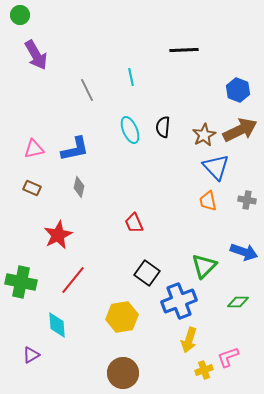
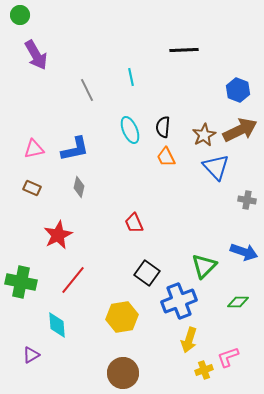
orange trapezoid: moved 42 px left, 44 px up; rotated 15 degrees counterclockwise
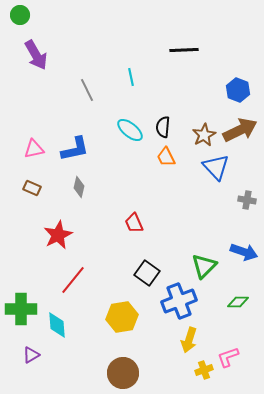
cyan ellipse: rotated 28 degrees counterclockwise
green cross: moved 27 px down; rotated 12 degrees counterclockwise
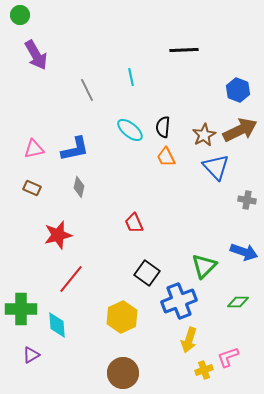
red star: rotated 12 degrees clockwise
red line: moved 2 px left, 1 px up
yellow hexagon: rotated 16 degrees counterclockwise
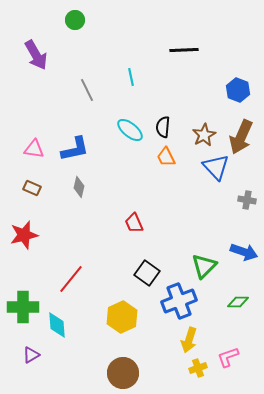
green circle: moved 55 px right, 5 px down
brown arrow: moved 1 px right, 7 px down; rotated 140 degrees clockwise
pink triangle: rotated 20 degrees clockwise
red star: moved 34 px left
green cross: moved 2 px right, 2 px up
yellow cross: moved 6 px left, 2 px up
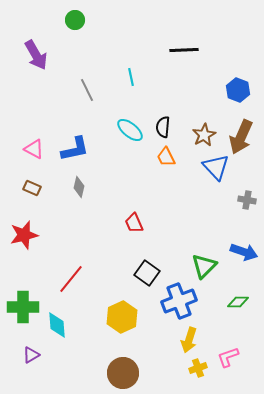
pink triangle: rotated 20 degrees clockwise
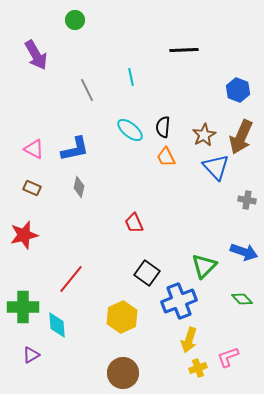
green diamond: moved 4 px right, 3 px up; rotated 45 degrees clockwise
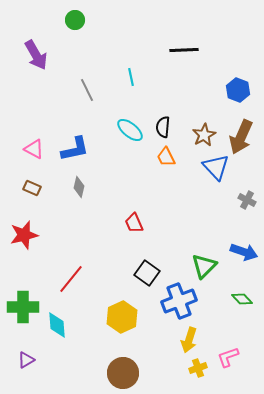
gray cross: rotated 18 degrees clockwise
purple triangle: moved 5 px left, 5 px down
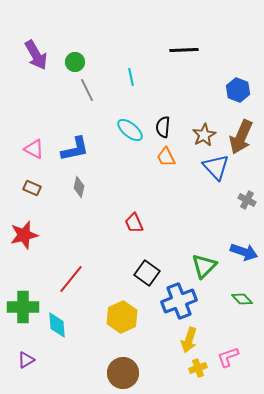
green circle: moved 42 px down
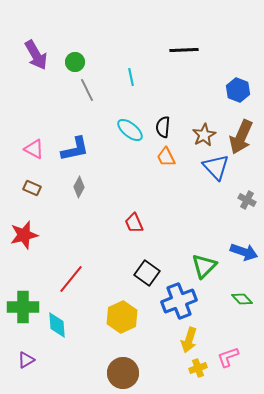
gray diamond: rotated 15 degrees clockwise
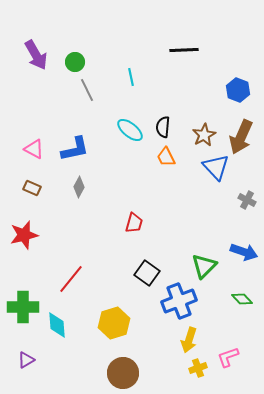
red trapezoid: rotated 140 degrees counterclockwise
yellow hexagon: moved 8 px left, 6 px down; rotated 8 degrees clockwise
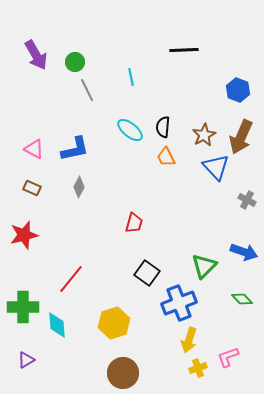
blue cross: moved 2 px down
